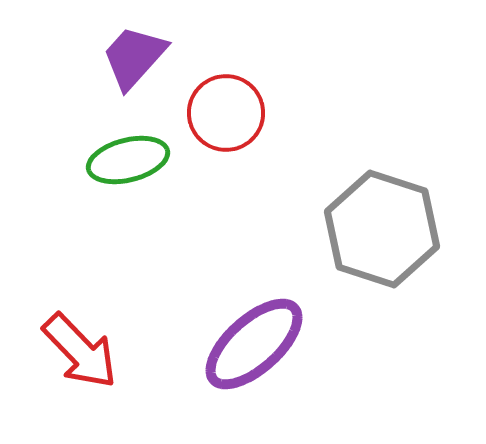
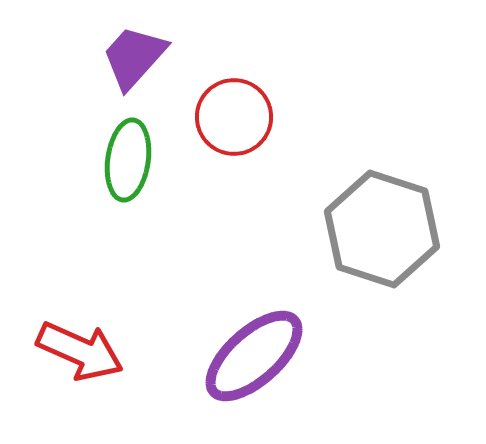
red circle: moved 8 px right, 4 px down
green ellipse: rotated 68 degrees counterclockwise
purple ellipse: moved 12 px down
red arrow: rotated 22 degrees counterclockwise
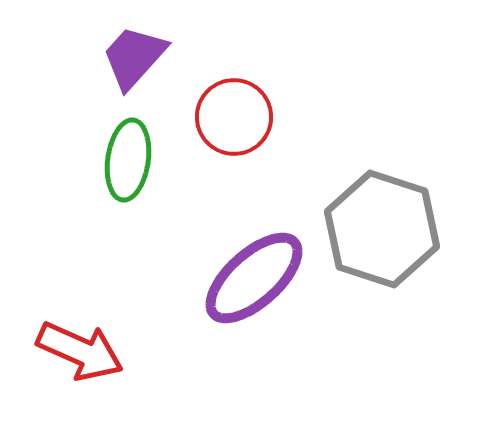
purple ellipse: moved 78 px up
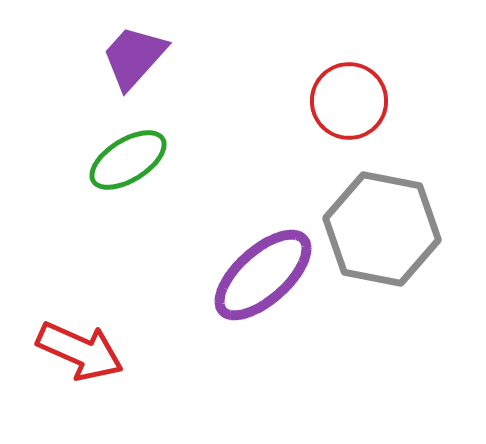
red circle: moved 115 px right, 16 px up
green ellipse: rotated 50 degrees clockwise
gray hexagon: rotated 7 degrees counterclockwise
purple ellipse: moved 9 px right, 3 px up
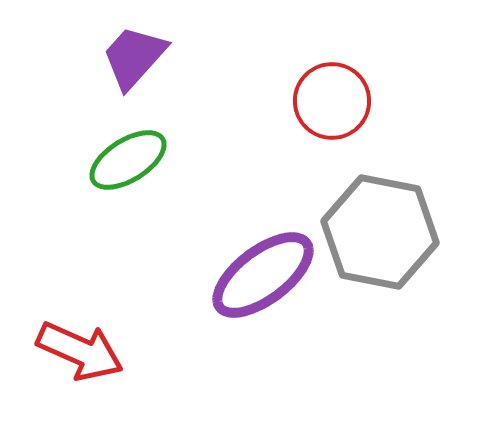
red circle: moved 17 px left
gray hexagon: moved 2 px left, 3 px down
purple ellipse: rotated 5 degrees clockwise
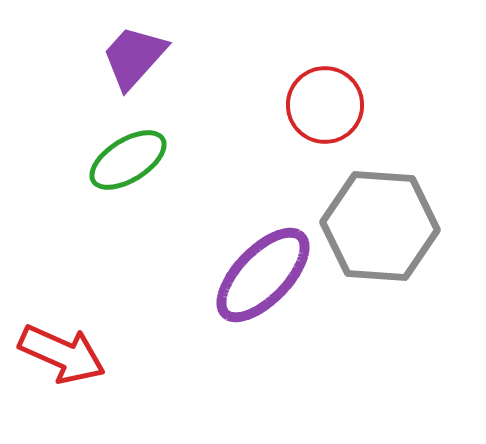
red circle: moved 7 px left, 4 px down
gray hexagon: moved 6 px up; rotated 7 degrees counterclockwise
purple ellipse: rotated 9 degrees counterclockwise
red arrow: moved 18 px left, 3 px down
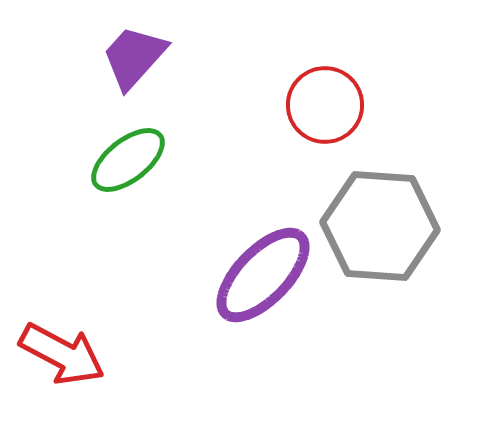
green ellipse: rotated 6 degrees counterclockwise
red arrow: rotated 4 degrees clockwise
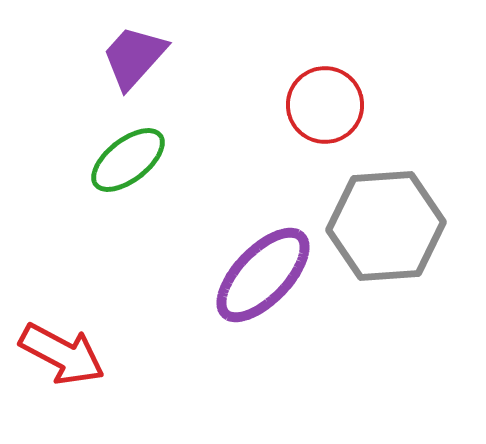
gray hexagon: moved 6 px right; rotated 8 degrees counterclockwise
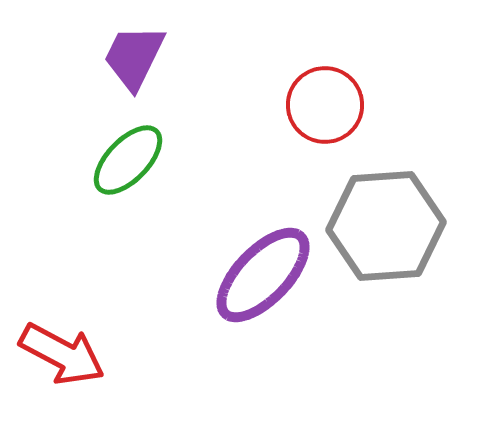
purple trapezoid: rotated 16 degrees counterclockwise
green ellipse: rotated 8 degrees counterclockwise
